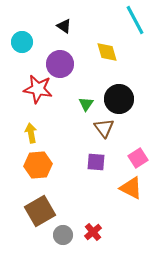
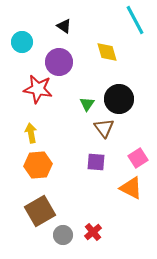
purple circle: moved 1 px left, 2 px up
green triangle: moved 1 px right
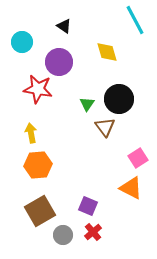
brown triangle: moved 1 px right, 1 px up
purple square: moved 8 px left, 44 px down; rotated 18 degrees clockwise
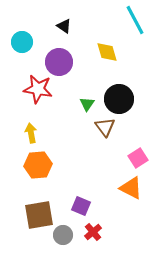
purple square: moved 7 px left
brown square: moved 1 px left, 4 px down; rotated 20 degrees clockwise
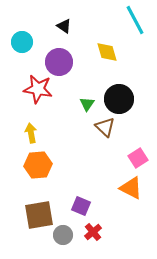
brown triangle: rotated 10 degrees counterclockwise
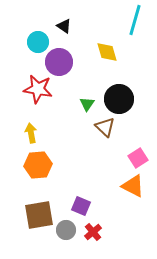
cyan line: rotated 44 degrees clockwise
cyan circle: moved 16 px right
orange triangle: moved 2 px right, 2 px up
gray circle: moved 3 px right, 5 px up
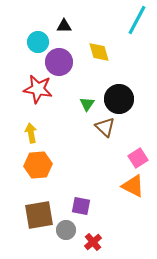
cyan line: moved 2 px right; rotated 12 degrees clockwise
black triangle: rotated 35 degrees counterclockwise
yellow diamond: moved 8 px left
purple square: rotated 12 degrees counterclockwise
red cross: moved 10 px down
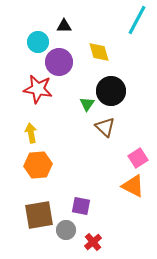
black circle: moved 8 px left, 8 px up
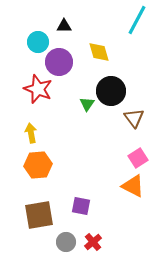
red star: rotated 12 degrees clockwise
brown triangle: moved 29 px right, 9 px up; rotated 10 degrees clockwise
gray circle: moved 12 px down
